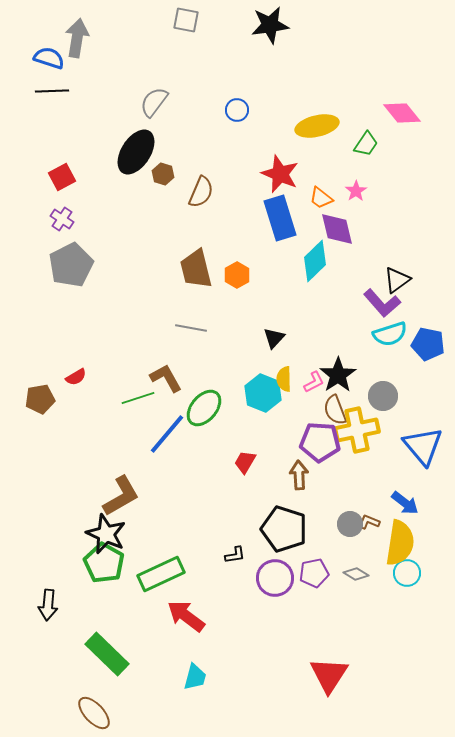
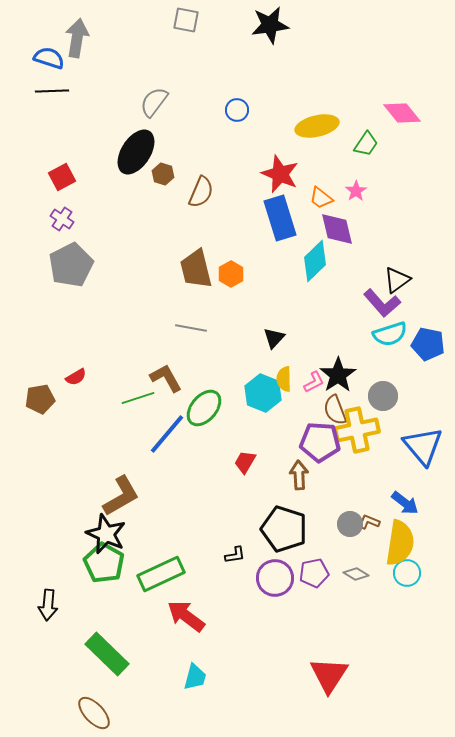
orange hexagon at (237, 275): moved 6 px left, 1 px up
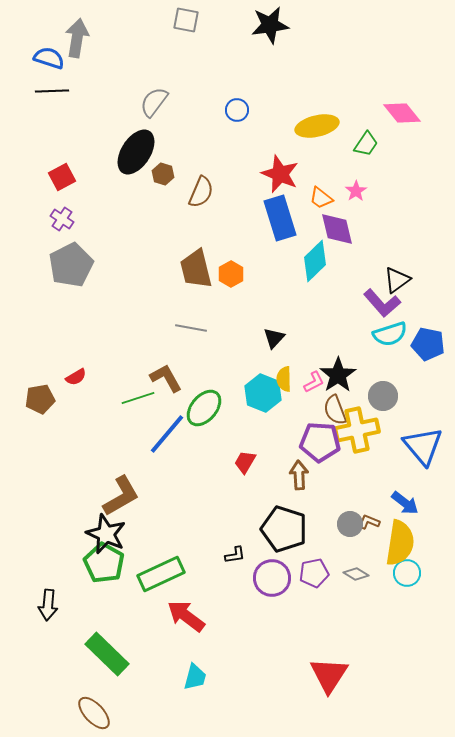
purple circle at (275, 578): moved 3 px left
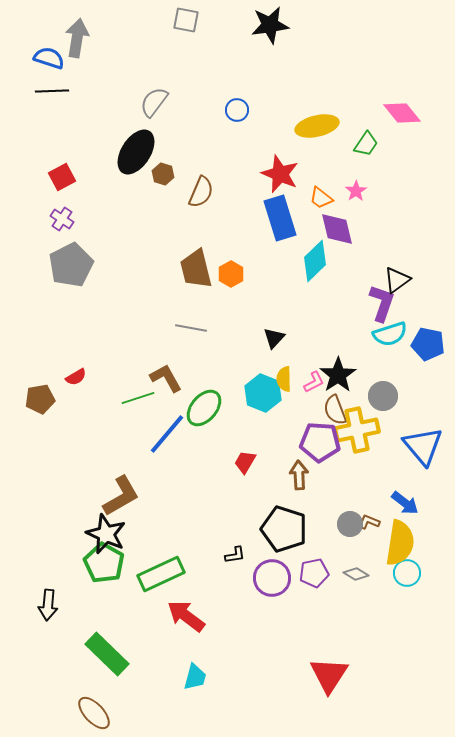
purple L-shape at (382, 303): rotated 120 degrees counterclockwise
